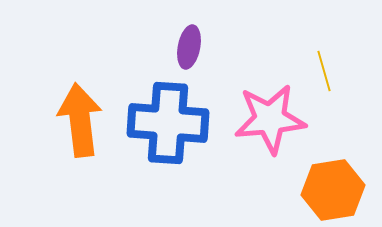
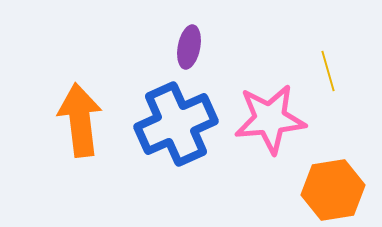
yellow line: moved 4 px right
blue cross: moved 8 px right, 1 px down; rotated 28 degrees counterclockwise
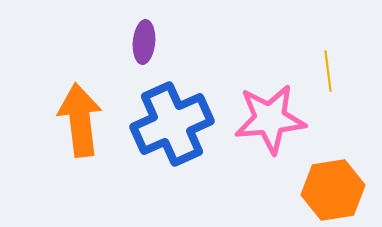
purple ellipse: moved 45 px left, 5 px up; rotated 6 degrees counterclockwise
yellow line: rotated 9 degrees clockwise
blue cross: moved 4 px left
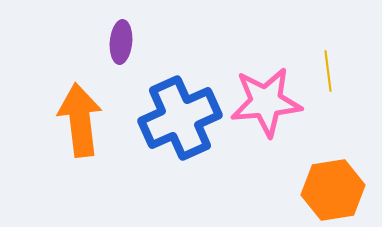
purple ellipse: moved 23 px left
pink star: moved 4 px left, 17 px up
blue cross: moved 8 px right, 6 px up
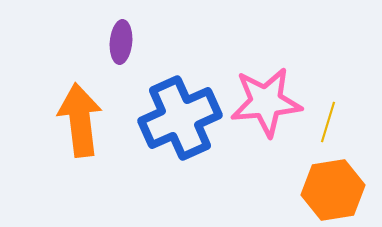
yellow line: moved 51 px down; rotated 24 degrees clockwise
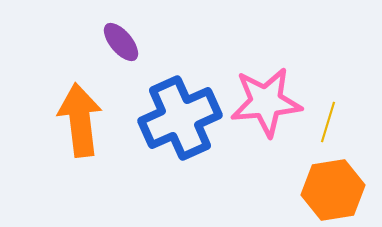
purple ellipse: rotated 45 degrees counterclockwise
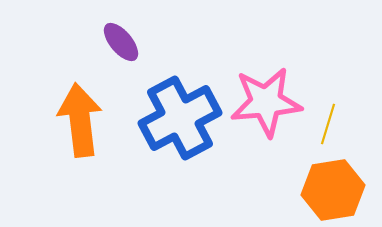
blue cross: rotated 4 degrees counterclockwise
yellow line: moved 2 px down
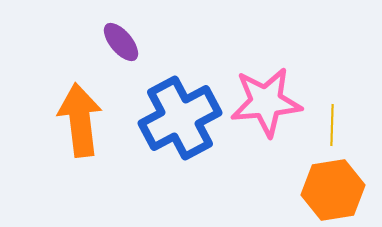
yellow line: moved 4 px right, 1 px down; rotated 15 degrees counterclockwise
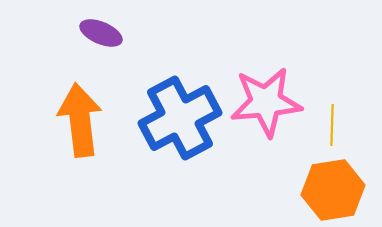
purple ellipse: moved 20 px left, 9 px up; rotated 27 degrees counterclockwise
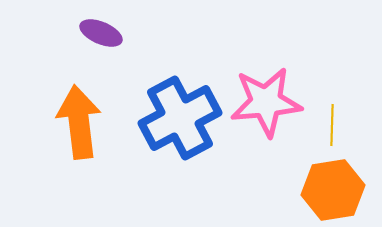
orange arrow: moved 1 px left, 2 px down
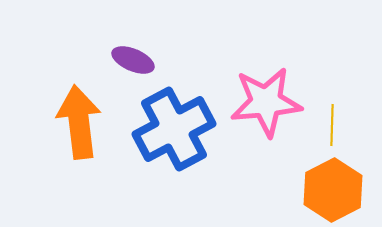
purple ellipse: moved 32 px right, 27 px down
blue cross: moved 6 px left, 11 px down
orange hexagon: rotated 18 degrees counterclockwise
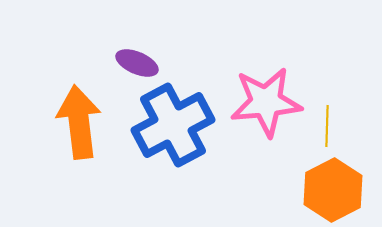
purple ellipse: moved 4 px right, 3 px down
yellow line: moved 5 px left, 1 px down
blue cross: moved 1 px left, 4 px up
